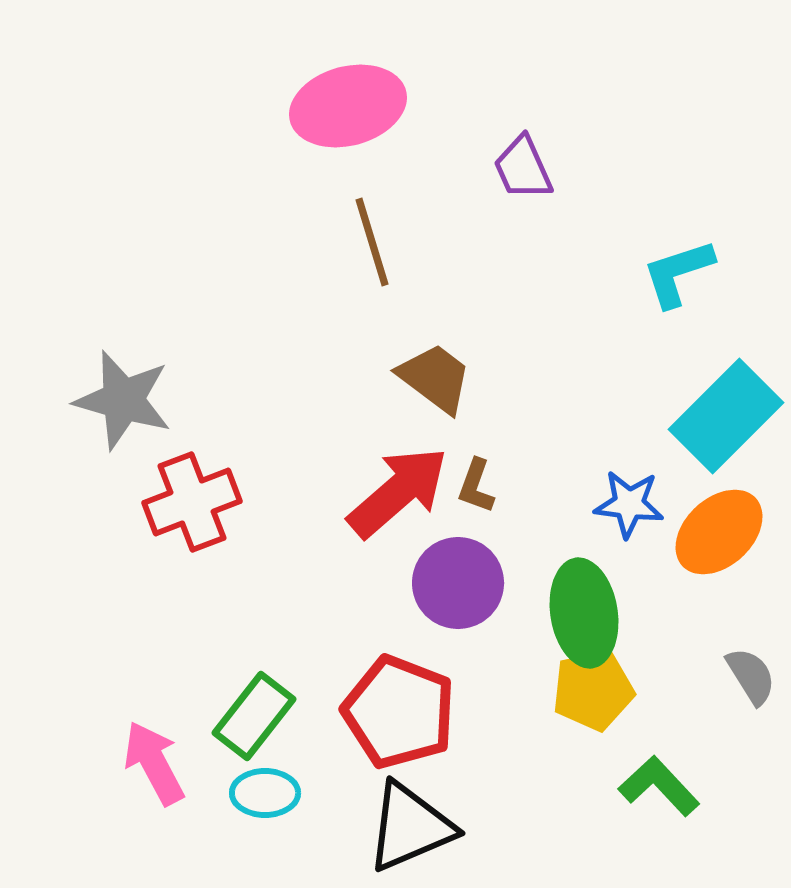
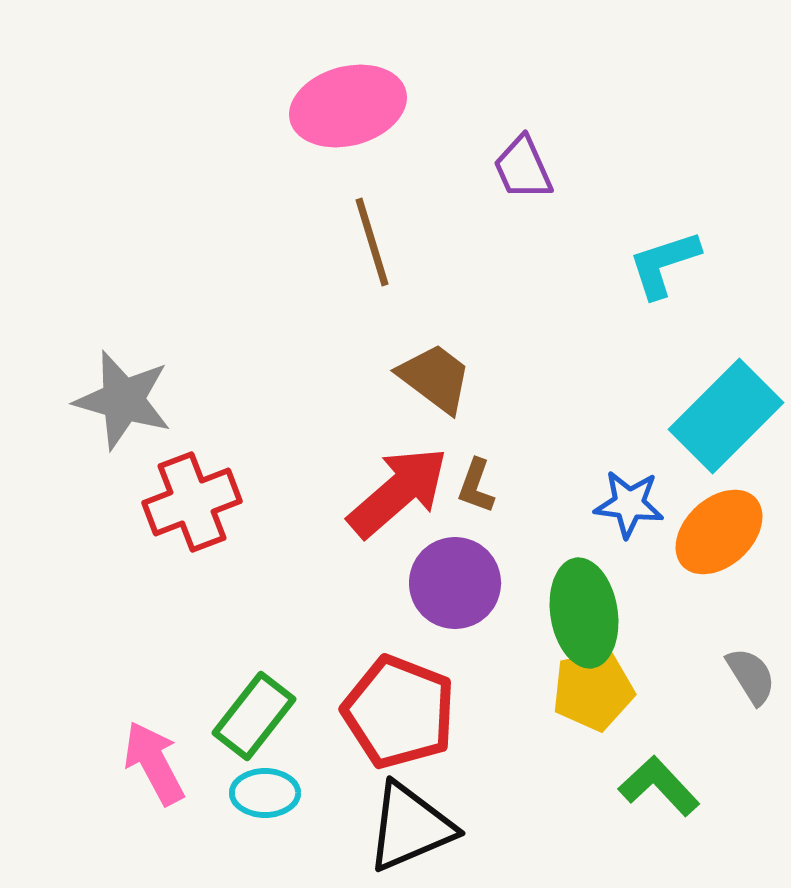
cyan L-shape: moved 14 px left, 9 px up
purple circle: moved 3 px left
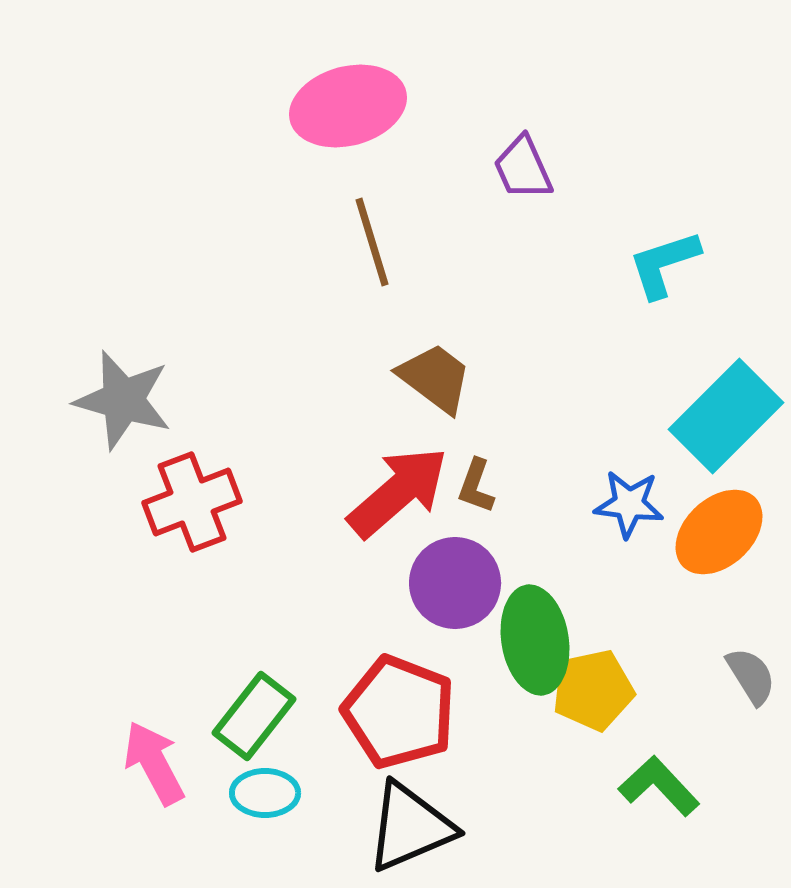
green ellipse: moved 49 px left, 27 px down
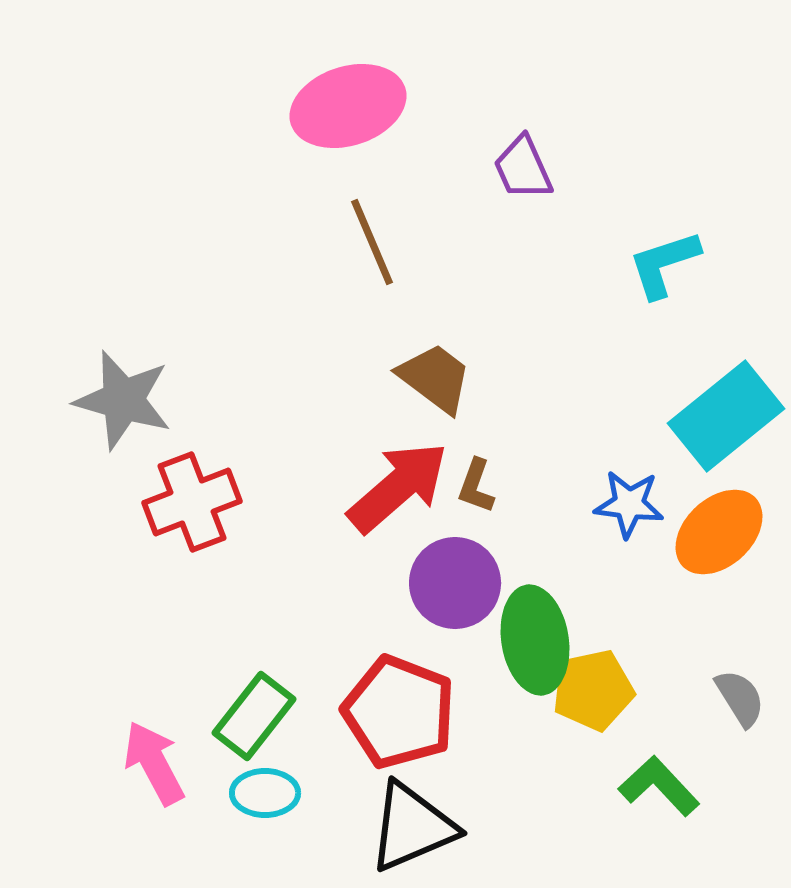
pink ellipse: rotated 3 degrees counterclockwise
brown line: rotated 6 degrees counterclockwise
cyan rectangle: rotated 6 degrees clockwise
red arrow: moved 5 px up
gray semicircle: moved 11 px left, 22 px down
black triangle: moved 2 px right
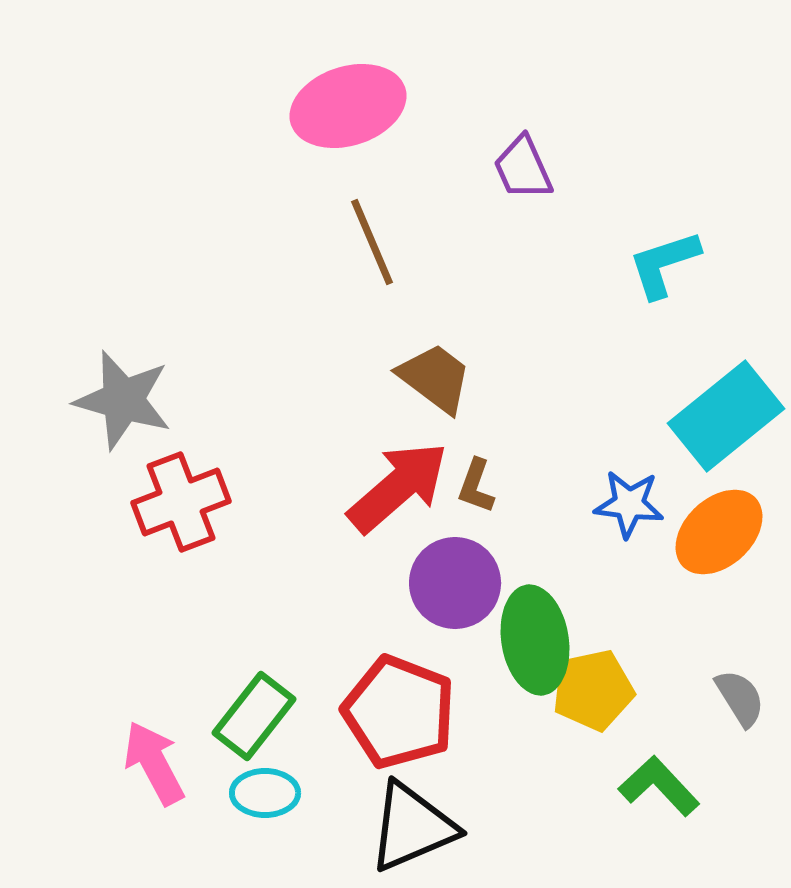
red cross: moved 11 px left
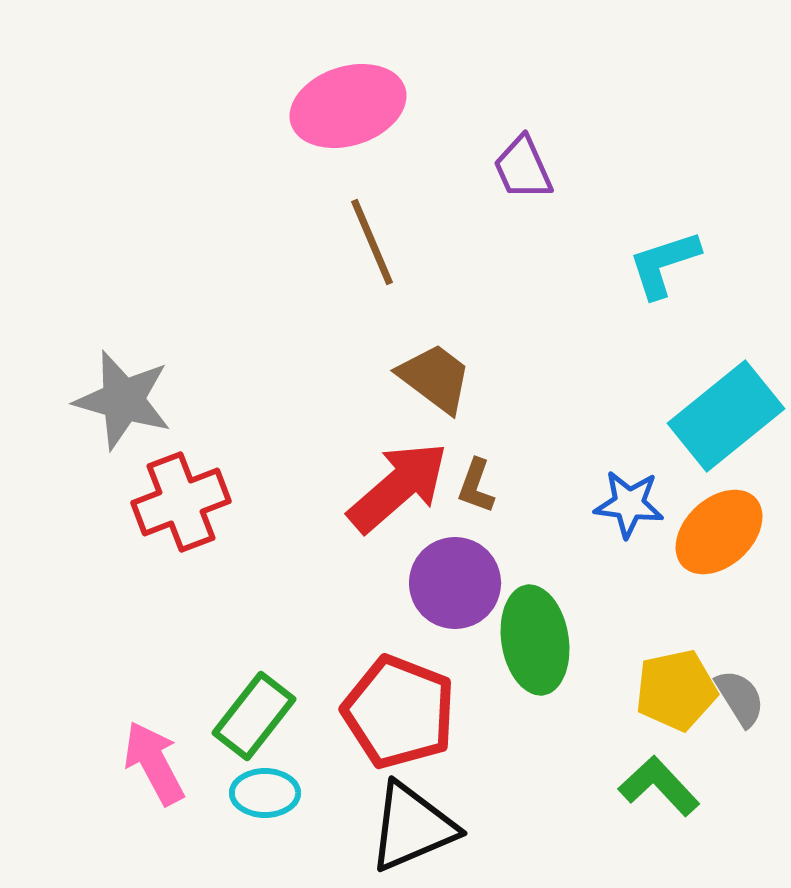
yellow pentagon: moved 83 px right
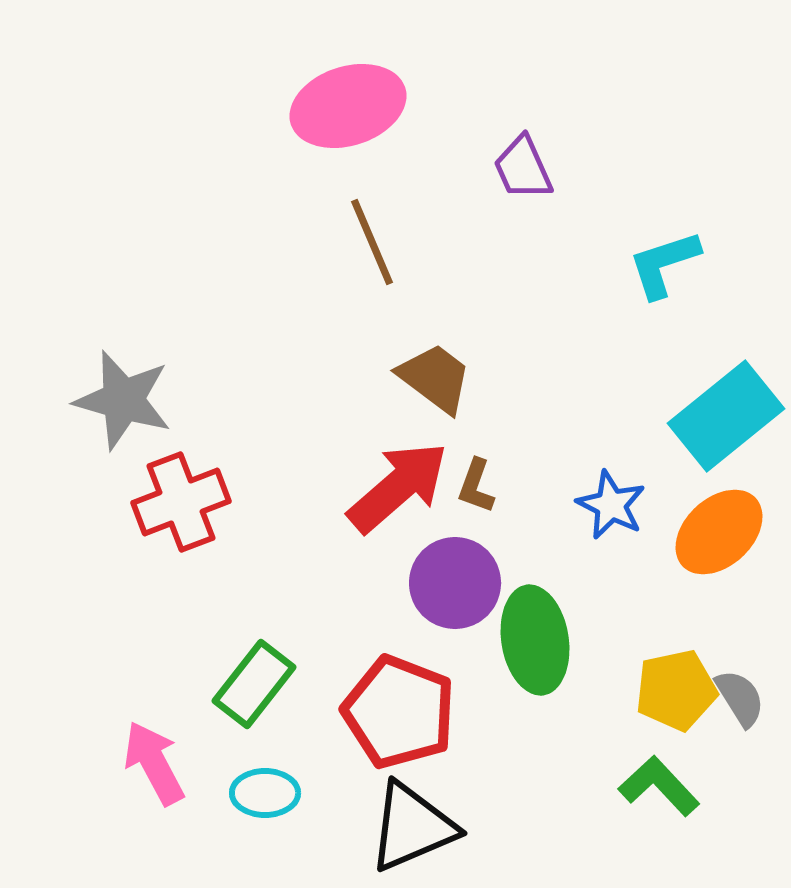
blue star: moved 18 px left, 1 px down; rotated 20 degrees clockwise
green rectangle: moved 32 px up
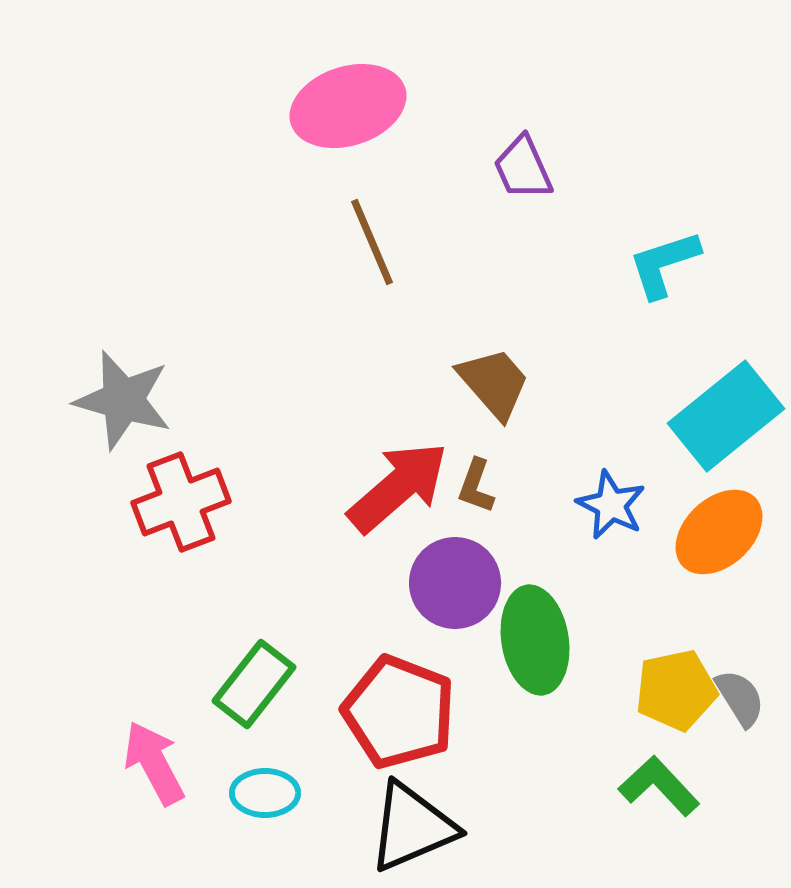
brown trapezoid: moved 59 px right, 5 px down; rotated 12 degrees clockwise
